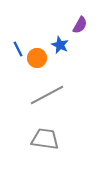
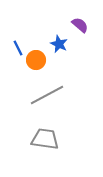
purple semicircle: rotated 78 degrees counterclockwise
blue star: moved 1 px left, 1 px up
blue line: moved 1 px up
orange circle: moved 1 px left, 2 px down
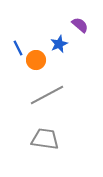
blue star: rotated 24 degrees clockwise
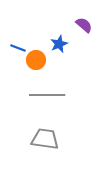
purple semicircle: moved 4 px right
blue line: rotated 42 degrees counterclockwise
gray line: rotated 28 degrees clockwise
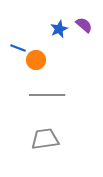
blue star: moved 15 px up
gray trapezoid: rotated 16 degrees counterclockwise
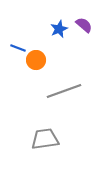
gray line: moved 17 px right, 4 px up; rotated 20 degrees counterclockwise
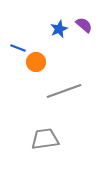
orange circle: moved 2 px down
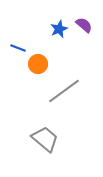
orange circle: moved 2 px right, 2 px down
gray line: rotated 16 degrees counterclockwise
gray trapezoid: rotated 48 degrees clockwise
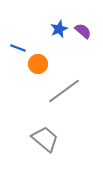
purple semicircle: moved 1 px left, 6 px down
